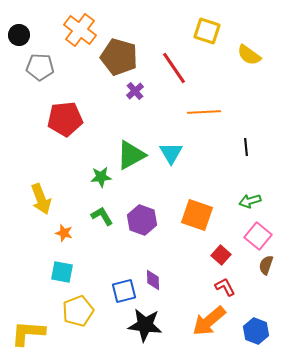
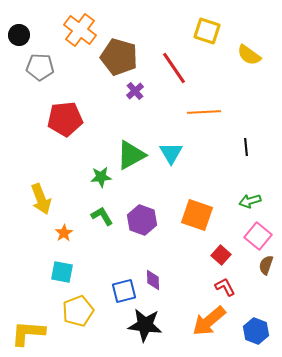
orange star: rotated 24 degrees clockwise
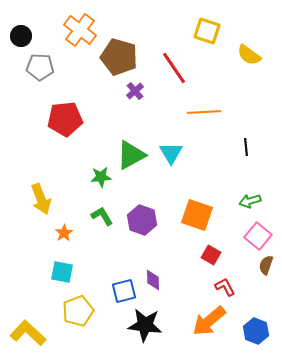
black circle: moved 2 px right, 1 px down
red square: moved 10 px left; rotated 12 degrees counterclockwise
yellow L-shape: rotated 39 degrees clockwise
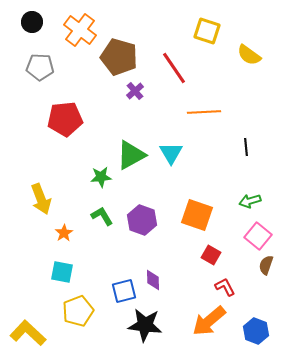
black circle: moved 11 px right, 14 px up
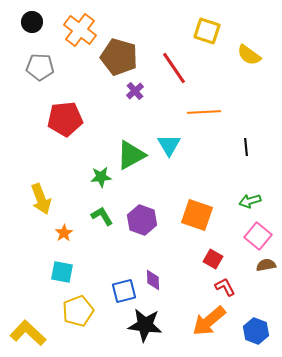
cyan triangle: moved 2 px left, 8 px up
red square: moved 2 px right, 4 px down
brown semicircle: rotated 60 degrees clockwise
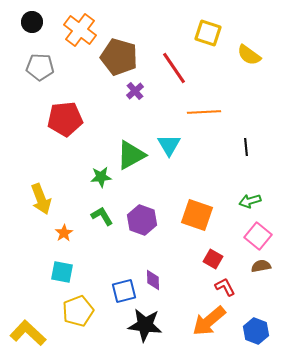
yellow square: moved 1 px right, 2 px down
brown semicircle: moved 5 px left, 1 px down
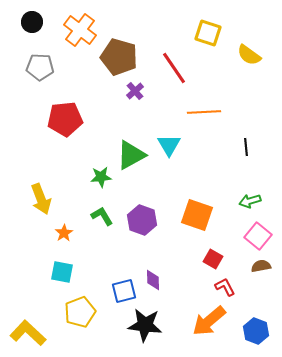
yellow pentagon: moved 2 px right, 1 px down
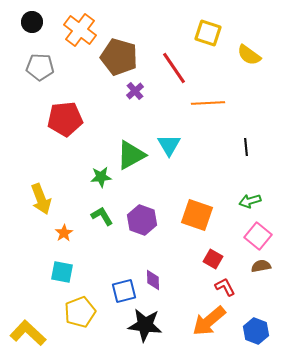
orange line: moved 4 px right, 9 px up
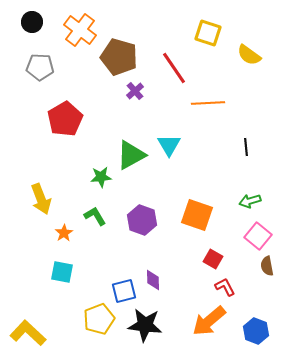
red pentagon: rotated 24 degrees counterclockwise
green L-shape: moved 7 px left
brown semicircle: moved 6 px right; rotated 90 degrees counterclockwise
yellow pentagon: moved 19 px right, 7 px down
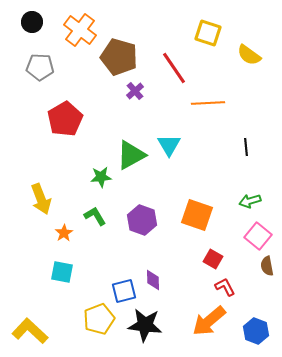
yellow L-shape: moved 2 px right, 2 px up
